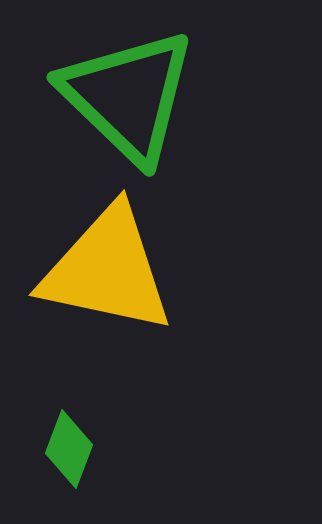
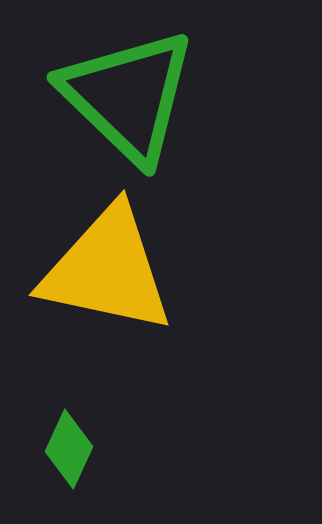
green diamond: rotated 4 degrees clockwise
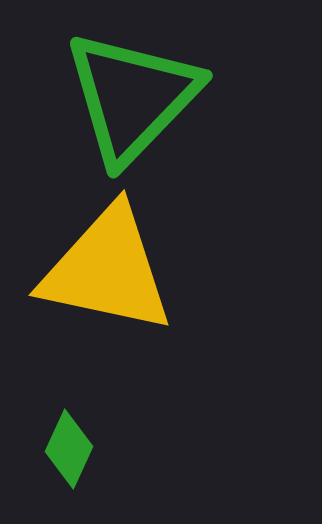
green triangle: moved 4 px right, 1 px down; rotated 30 degrees clockwise
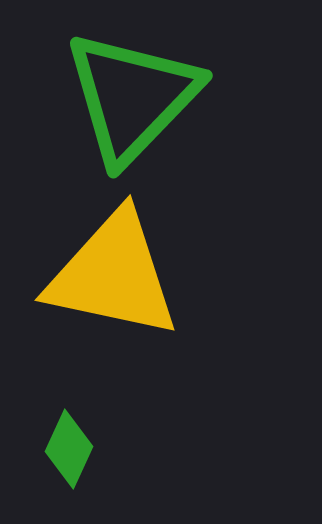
yellow triangle: moved 6 px right, 5 px down
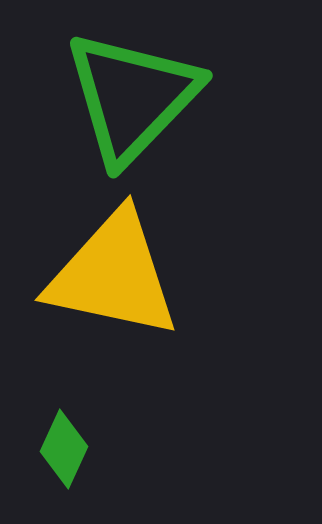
green diamond: moved 5 px left
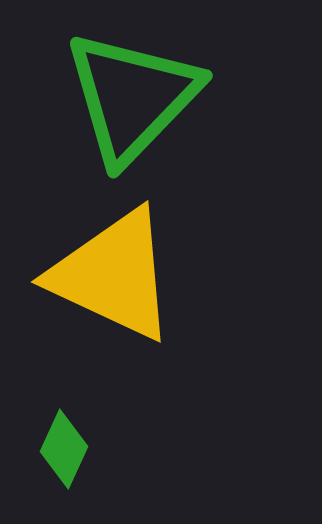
yellow triangle: rotated 13 degrees clockwise
